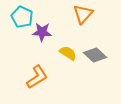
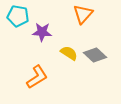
cyan pentagon: moved 4 px left, 1 px up; rotated 15 degrees counterclockwise
yellow semicircle: moved 1 px right
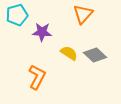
cyan pentagon: moved 1 px left, 1 px up; rotated 25 degrees counterclockwise
orange L-shape: rotated 30 degrees counterclockwise
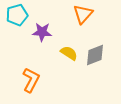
gray diamond: rotated 65 degrees counterclockwise
orange L-shape: moved 6 px left, 3 px down
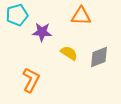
orange triangle: moved 2 px left, 2 px down; rotated 50 degrees clockwise
gray diamond: moved 4 px right, 2 px down
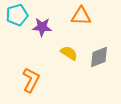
purple star: moved 5 px up
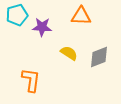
orange L-shape: rotated 20 degrees counterclockwise
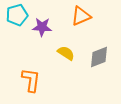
orange triangle: rotated 25 degrees counterclockwise
yellow semicircle: moved 3 px left
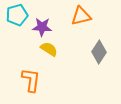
orange triangle: rotated 10 degrees clockwise
yellow semicircle: moved 17 px left, 4 px up
gray diamond: moved 5 px up; rotated 35 degrees counterclockwise
